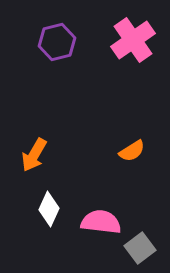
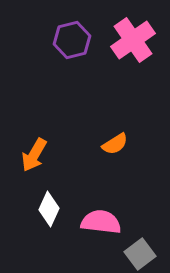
purple hexagon: moved 15 px right, 2 px up
orange semicircle: moved 17 px left, 7 px up
gray square: moved 6 px down
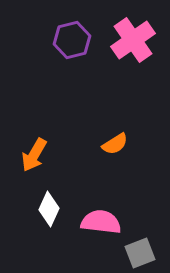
gray square: moved 1 px up; rotated 16 degrees clockwise
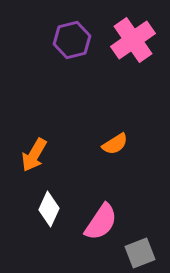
pink semicircle: rotated 117 degrees clockwise
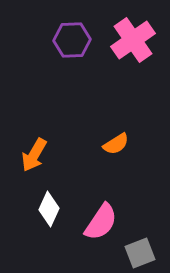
purple hexagon: rotated 12 degrees clockwise
orange semicircle: moved 1 px right
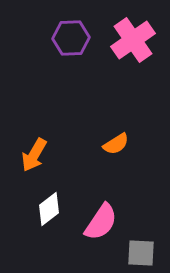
purple hexagon: moved 1 px left, 2 px up
white diamond: rotated 28 degrees clockwise
gray square: moved 1 px right; rotated 24 degrees clockwise
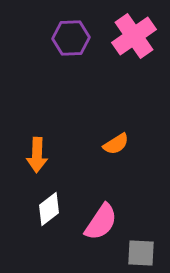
pink cross: moved 1 px right, 4 px up
orange arrow: moved 3 px right; rotated 28 degrees counterclockwise
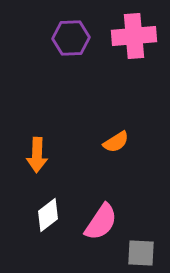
pink cross: rotated 30 degrees clockwise
orange semicircle: moved 2 px up
white diamond: moved 1 px left, 6 px down
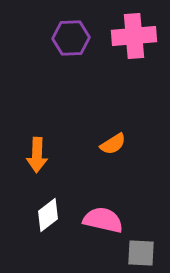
orange semicircle: moved 3 px left, 2 px down
pink semicircle: moved 2 px right, 2 px up; rotated 111 degrees counterclockwise
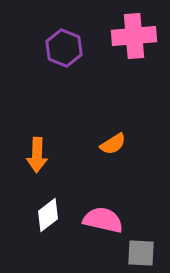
purple hexagon: moved 7 px left, 10 px down; rotated 24 degrees clockwise
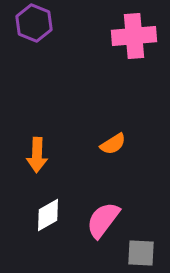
purple hexagon: moved 30 px left, 25 px up
white diamond: rotated 8 degrees clockwise
pink semicircle: rotated 66 degrees counterclockwise
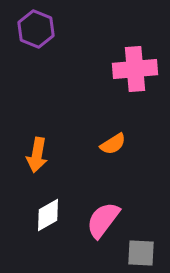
purple hexagon: moved 2 px right, 6 px down
pink cross: moved 1 px right, 33 px down
orange arrow: rotated 8 degrees clockwise
